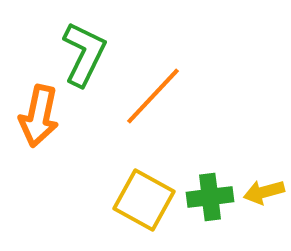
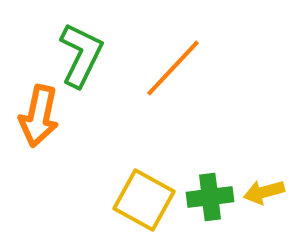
green L-shape: moved 3 px left, 1 px down
orange line: moved 20 px right, 28 px up
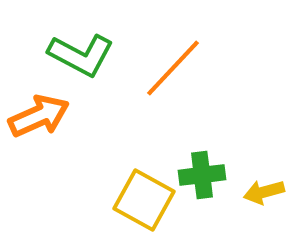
green L-shape: rotated 92 degrees clockwise
orange arrow: rotated 126 degrees counterclockwise
green cross: moved 8 px left, 22 px up
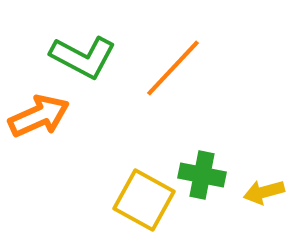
green L-shape: moved 2 px right, 2 px down
green cross: rotated 18 degrees clockwise
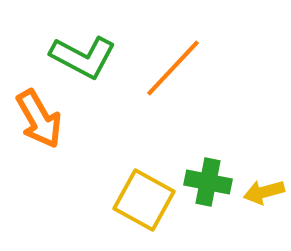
orange arrow: moved 3 px down; rotated 84 degrees clockwise
green cross: moved 6 px right, 7 px down
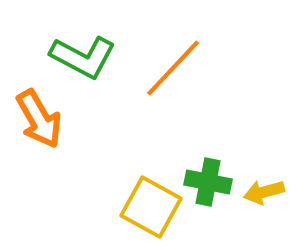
yellow square: moved 7 px right, 7 px down
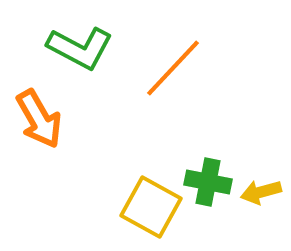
green L-shape: moved 3 px left, 9 px up
yellow arrow: moved 3 px left
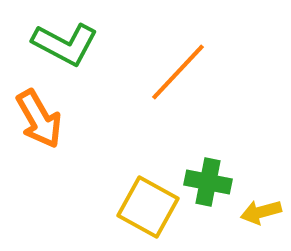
green L-shape: moved 15 px left, 4 px up
orange line: moved 5 px right, 4 px down
yellow arrow: moved 20 px down
yellow square: moved 3 px left
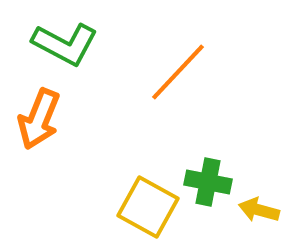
orange arrow: rotated 52 degrees clockwise
yellow arrow: moved 2 px left, 2 px up; rotated 30 degrees clockwise
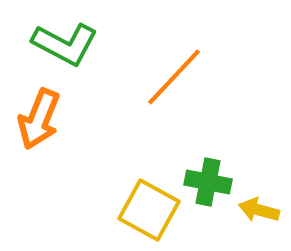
orange line: moved 4 px left, 5 px down
yellow square: moved 1 px right, 3 px down
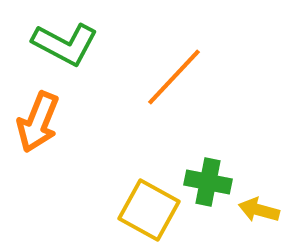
orange arrow: moved 1 px left, 3 px down
